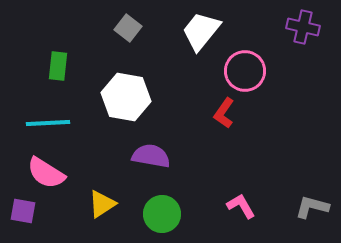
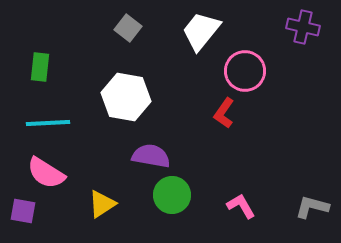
green rectangle: moved 18 px left, 1 px down
green circle: moved 10 px right, 19 px up
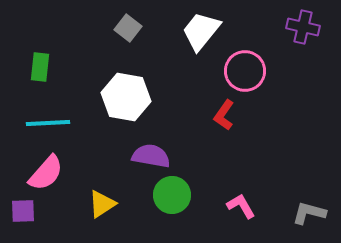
red L-shape: moved 2 px down
pink semicircle: rotated 81 degrees counterclockwise
gray L-shape: moved 3 px left, 6 px down
purple square: rotated 12 degrees counterclockwise
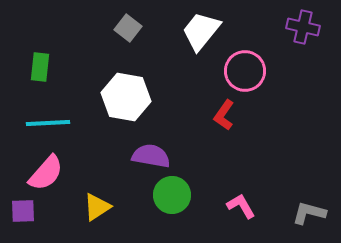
yellow triangle: moved 5 px left, 3 px down
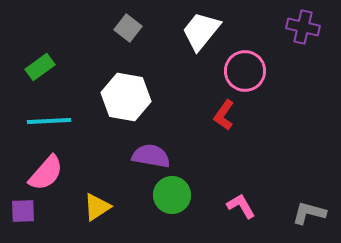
green rectangle: rotated 48 degrees clockwise
cyan line: moved 1 px right, 2 px up
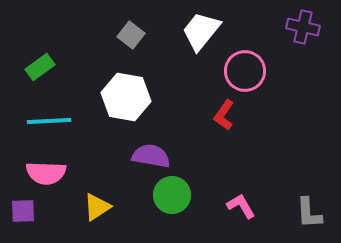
gray square: moved 3 px right, 7 px down
pink semicircle: rotated 51 degrees clockwise
gray L-shape: rotated 108 degrees counterclockwise
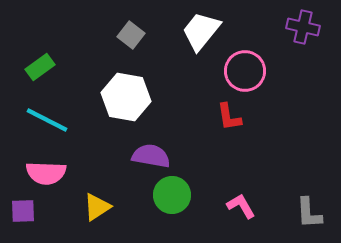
red L-shape: moved 5 px right, 2 px down; rotated 44 degrees counterclockwise
cyan line: moved 2 px left, 1 px up; rotated 30 degrees clockwise
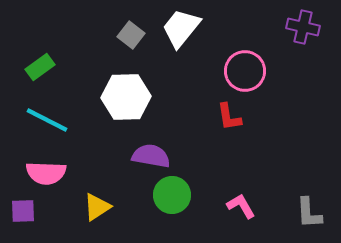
white trapezoid: moved 20 px left, 3 px up
white hexagon: rotated 12 degrees counterclockwise
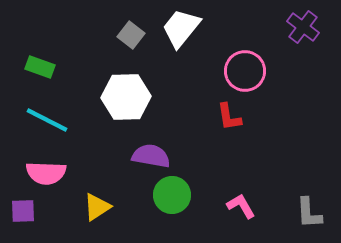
purple cross: rotated 24 degrees clockwise
green rectangle: rotated 56 degrees clockwise
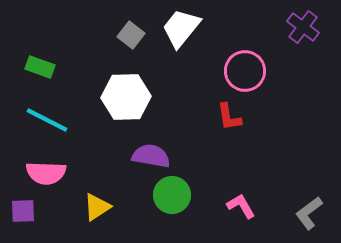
gray L-shape: rotated 56 degrees clockwise
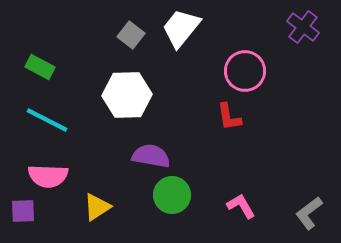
green rectangle: rotated 8 degrees clockwise
white hexagon: moved 1 px right, 2 px up
pink semicircle: moved 2 px right, 3 px down
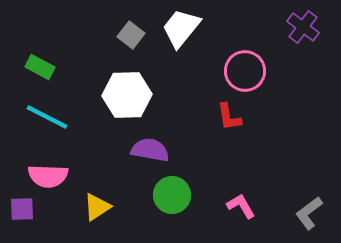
cyan line: moved 3 px up
purple semicircle: moved 1 px left, 6 px up
purple square: moved 1 px left, 2 px up
